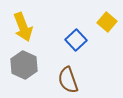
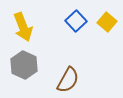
blue square: moved 19 px up
brown semicircle: rotated 132 degrees counterclockwise
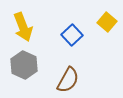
blue square: moved 4 px left, 14 px down
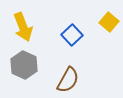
yellow square: moved 2 px right
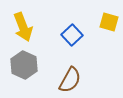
yellow square: rotated 24 degrees counterclockwise
brown semicircle: moved 2 px right
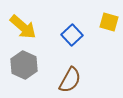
yellow arrow: rotated 28 degrees counterclockwise
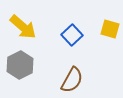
yellow square: moved 1 px right, 7 px down
gray hexagon: moved 4 px left; rotated 8 degrees clockwise
brown semicircle: moved 2 px right
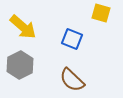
yellow square: moved 9 px left, 16 px up
blue square: moved 4 px down; rotated 25 degrees counterclockwise
brown semicircle: rotated 104 degrees clockwise
